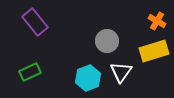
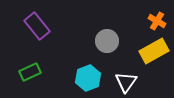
purple rectangle: moved 2 px right, 4 px down
yellow rectangle: rotated 12 degrees counterclockwise
white triangle: moved 5 px right, 10 px down
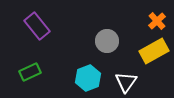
orange cross: rotated 18 degrees clockwise
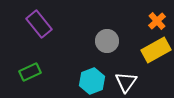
purple rectangle: moved 2 px right, 2 px up
yellow rectangle: moved 2 px right, 1 px up
cyan hexagon: moved 4 px right, 3 px down
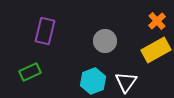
purple rectangle: moved 6 px right, 7 px down; rotated 52 degrees clockwise
gray circle: moved 2 px left
cyan hexagon: moved 1 px right
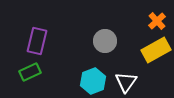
purple rectangle: moved 8 px left, 10 px down
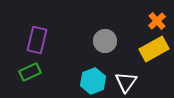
purple rectangle: moved 1 px up
yellow rectangle: moved 2 px left, 1 px up
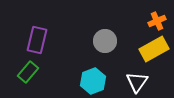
orange cross: rotated 18 degrees clockwise
green rectangle: moved 2 px left; rotated 25 degrees counterclockwise
white triangle: moved 11 px right
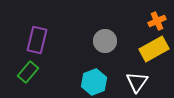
cyan hexagon: moved 1 px right, 1 px down
